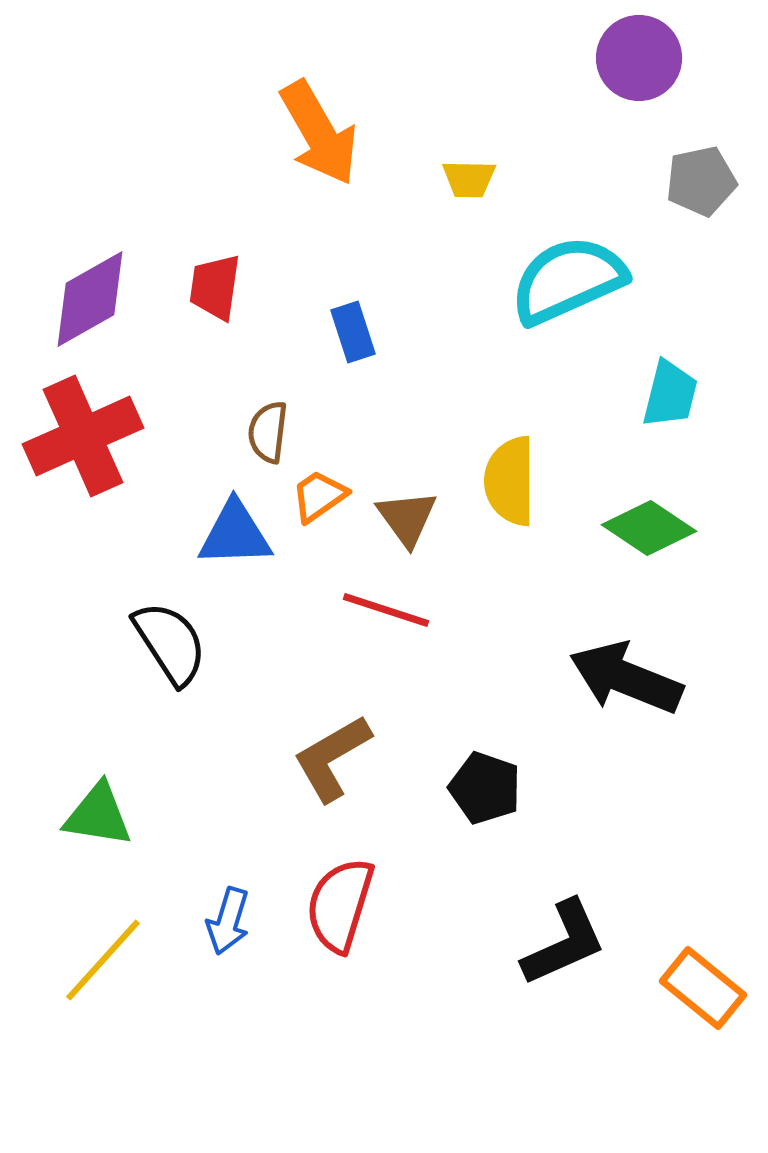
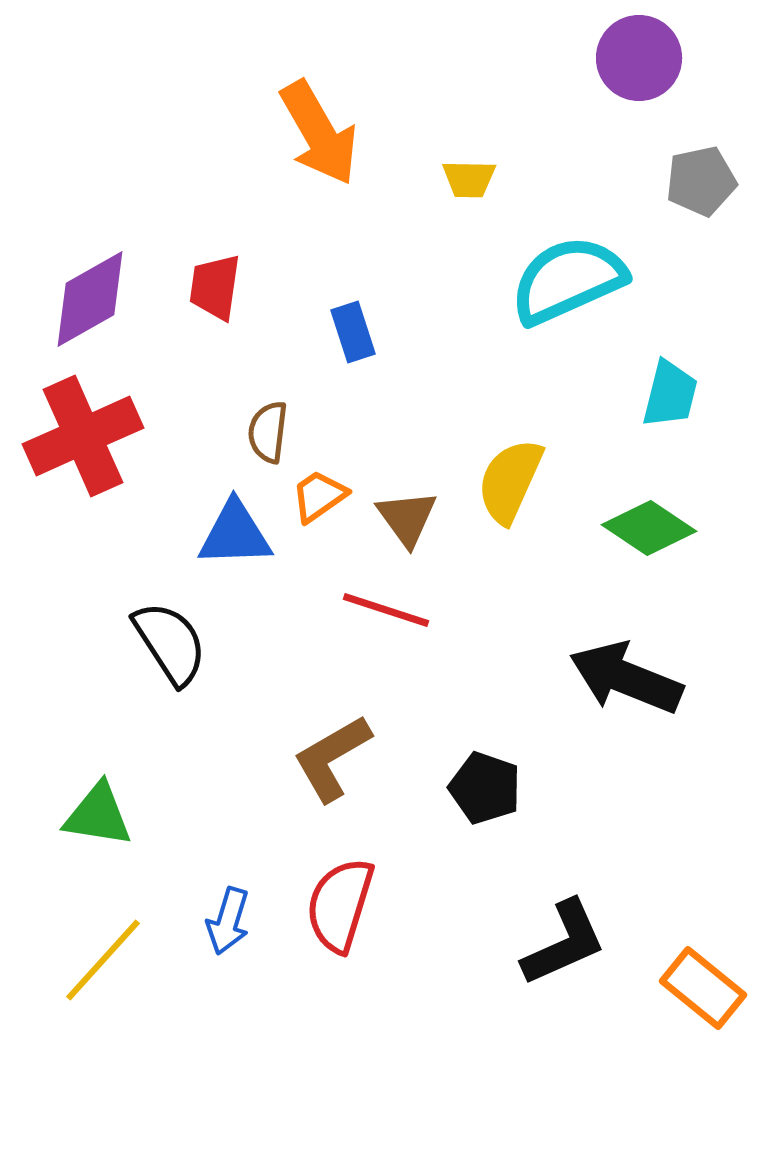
yellow semicircle: rotated 24 degrees clockwise
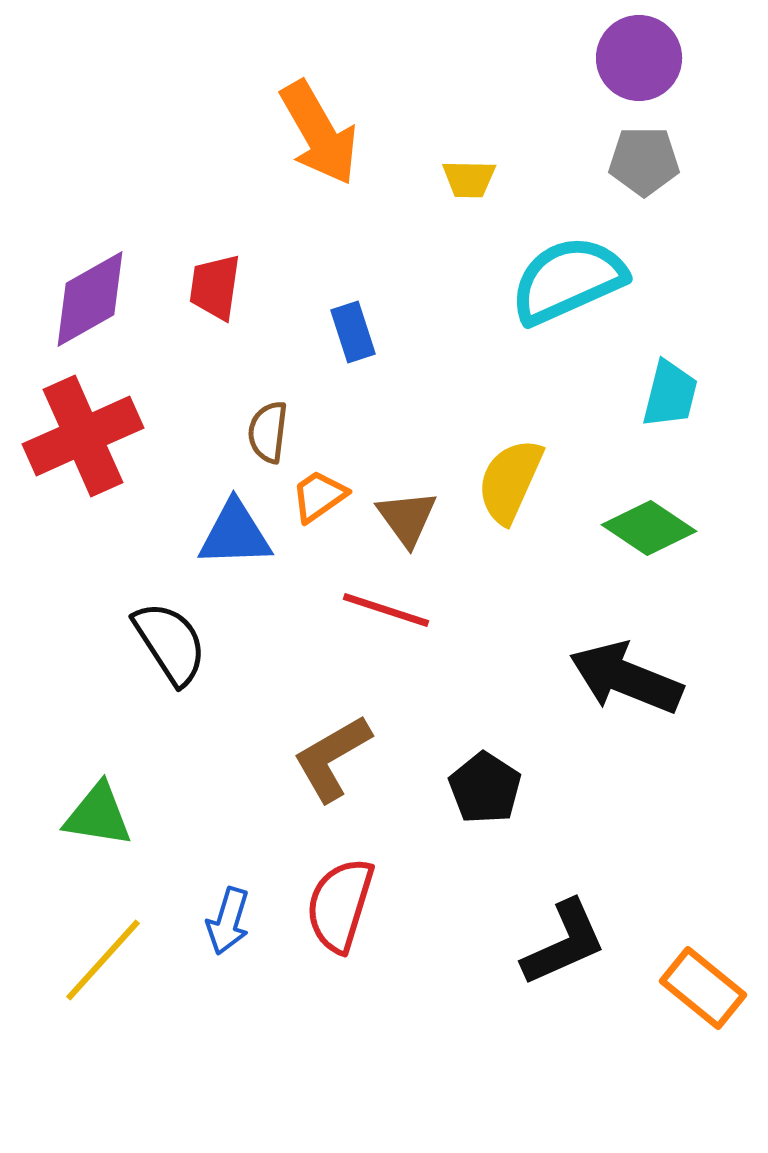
gray pentagon: moved 57 px left, 20 px up; rotated 12 degrees clockwise
black pentagon: rotated 14 degrees clockwise
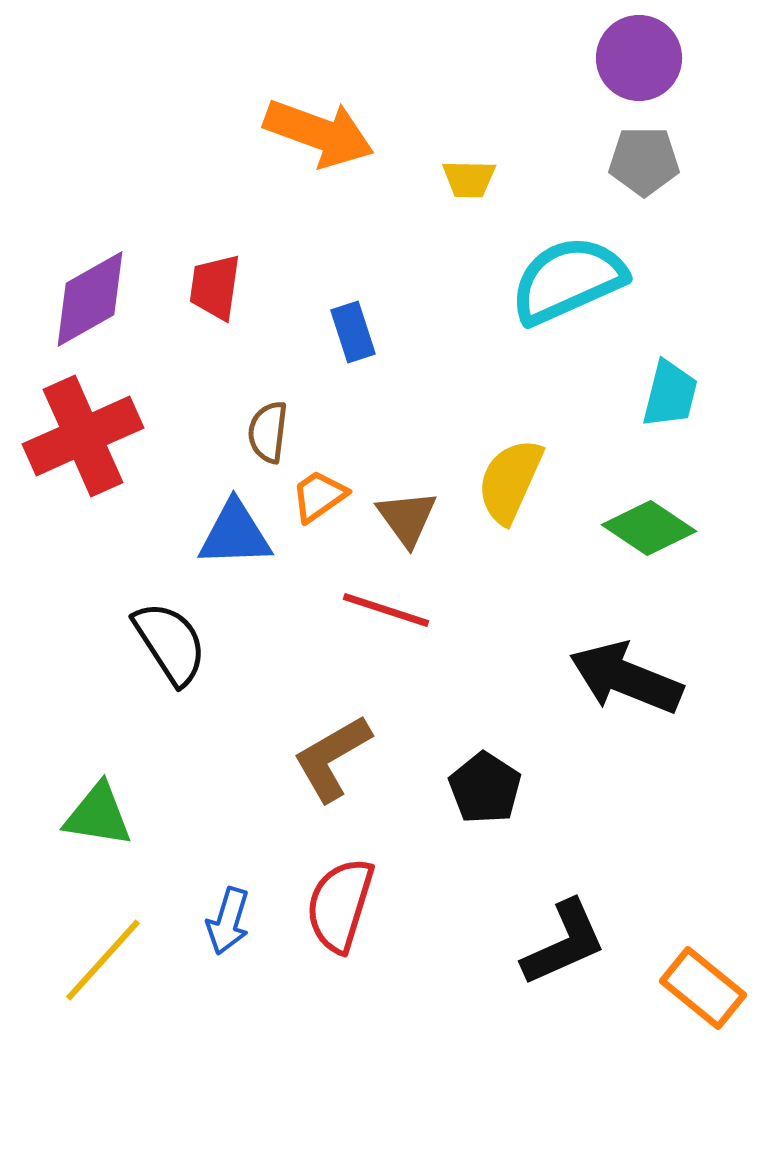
orange arrow: rotated 40 degrees counterclockwise
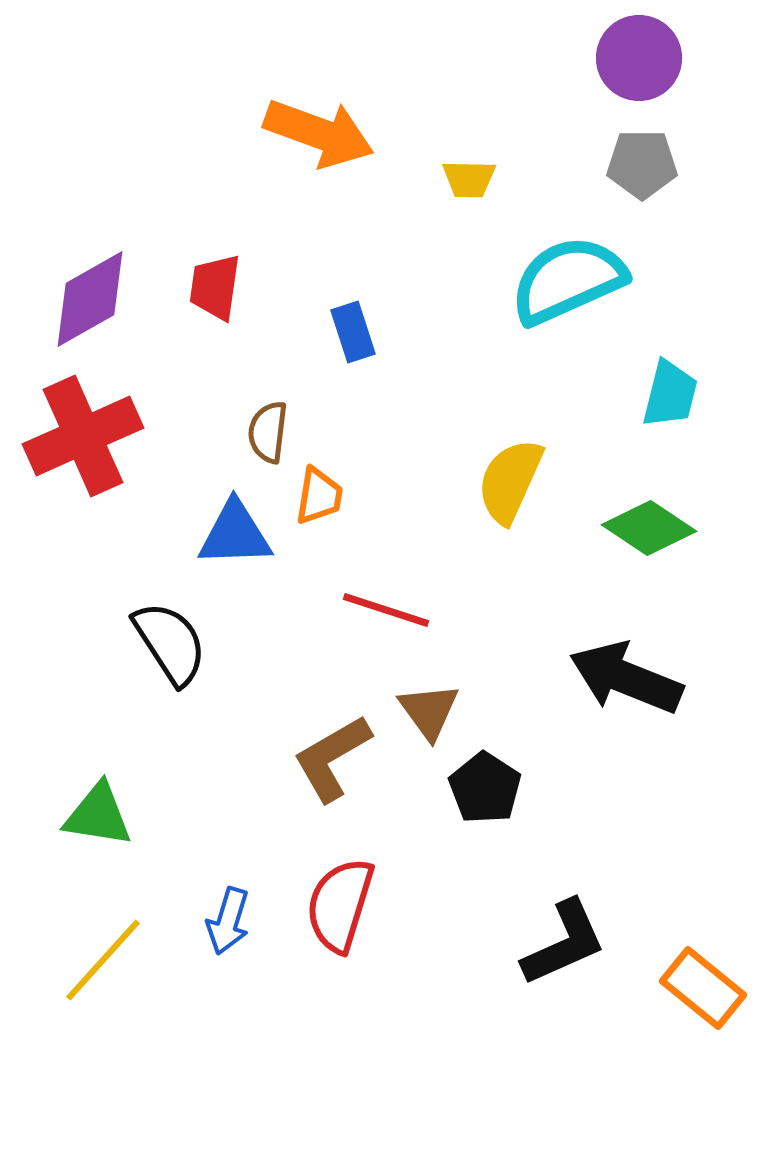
gray pentagon: moved 2 px left, 3 px down
orange trapezoid: rotated 134 degrees clockwise
brown triangle: moved 22 px right, 193 px down
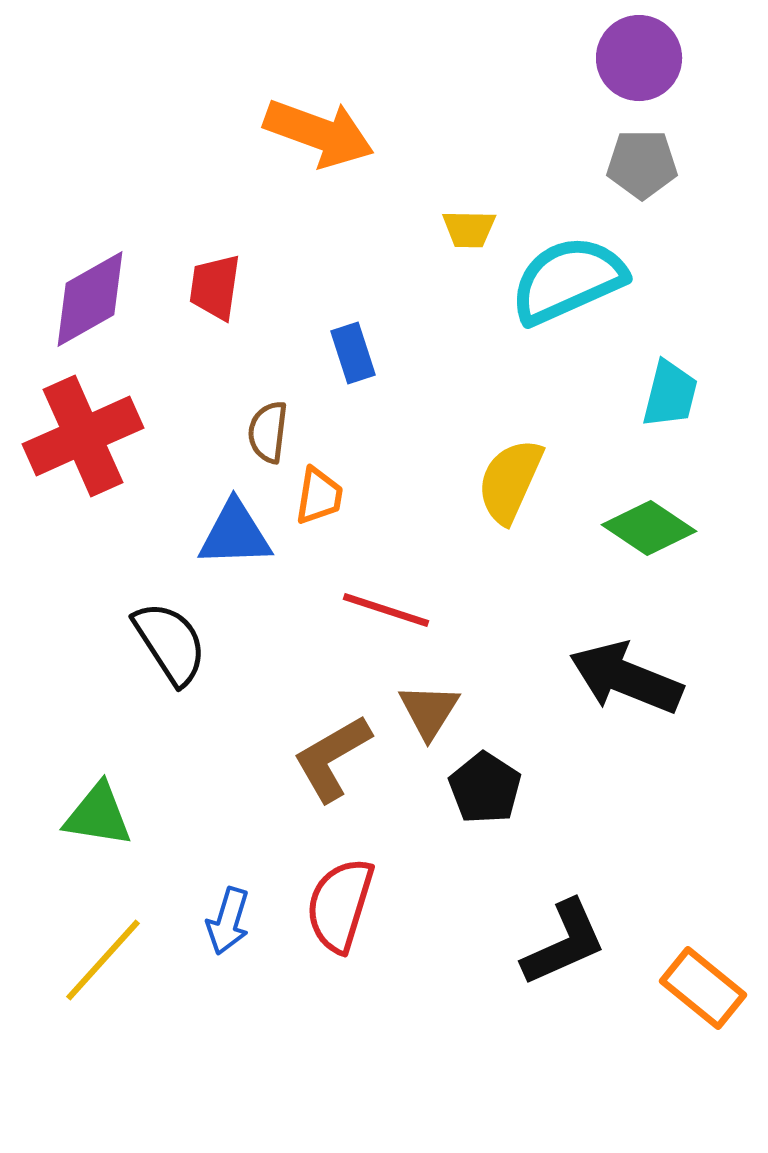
yellow trapezoid: moved 50 px down
blue rectangle: moved 21 px down
brown triangle: rotated 8 degrees clockwise
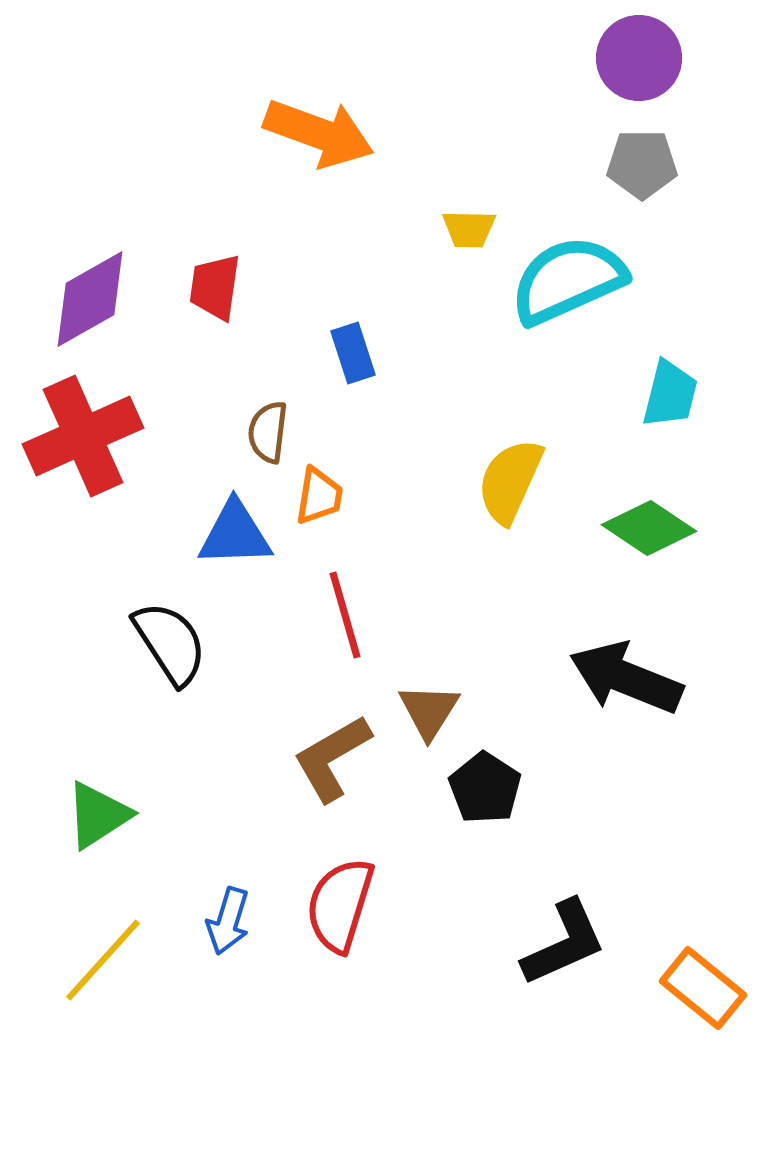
red line: moved 41 px left, 5 px down; rotated 56 degrees clockwise
green triangle: rotated 42 degrees counterclockwise
